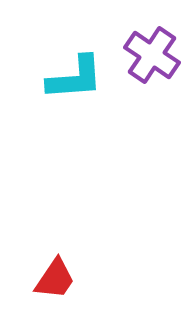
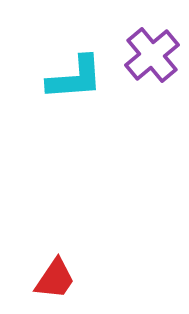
purple cross: rotated 16 degrees clockwise
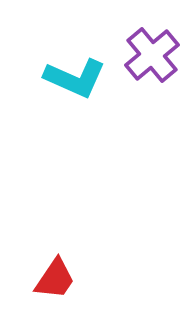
cyan L-shape: rotated 28 degrees clockwise
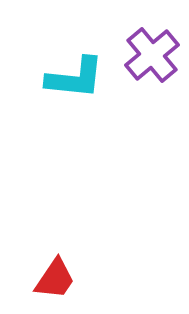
cyan L-shape: rotated 18 degrees counterclockwise
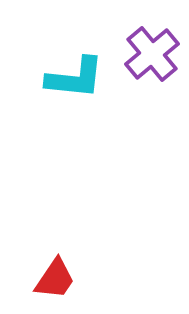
purple cross: moved 1 px up
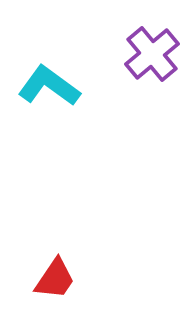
cyan L-shape: moved 26 px left, 8 px down; rotated 150 degrees counterclockwise
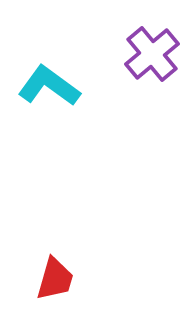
red trapezoid: rotated 18 degrees counterclockwise
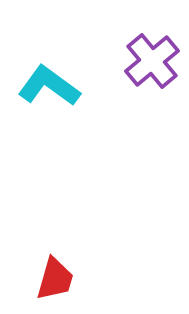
purple cross: moved 7 px down
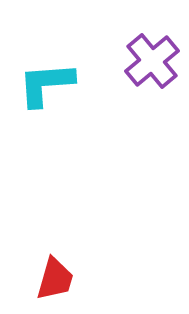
cyan L-shape: moved 3 px left, 2 px up; rotated 40 degrees counterclockwise
